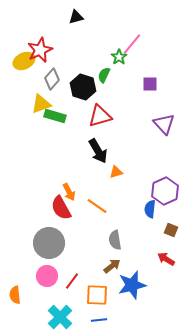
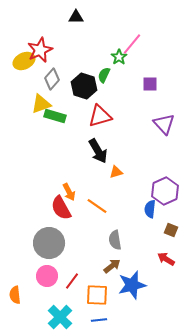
black triangle: rotated 14 degrees clockwise
black hexagon: moved 1 px right, 1 px up
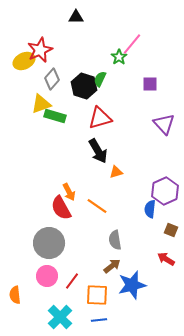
green semicircle: moved 4 px left, 4 px down
red triangle: moved 2 px down
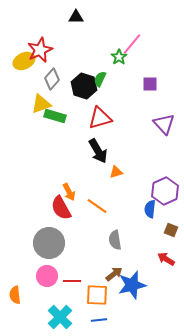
brown arrow: moved 2 px right, 8 px down
red line: rotated 54 degrees clockwise
